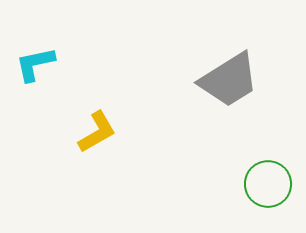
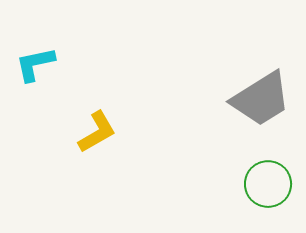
gray trapezoid: moved 32 px right, 19 px down
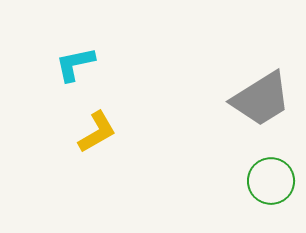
cyan L-shape: moved 40 px right
green circle: moved 3 px right, 3 px up
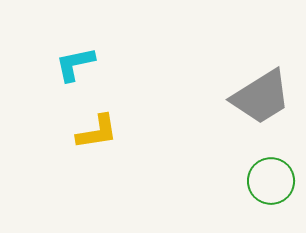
gray trapezoid: moved 2 px up
yellow L-shape: rotated 21 degrees clockwise
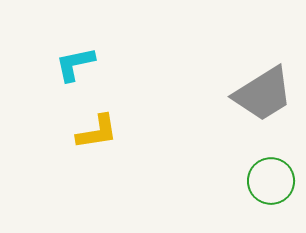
gray trapezoid: moved 2 px right, 3 px up
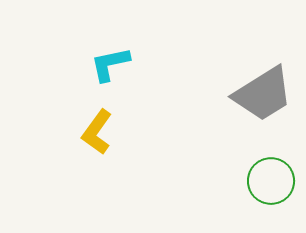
cyan L-shape: moved 35 px right
yellow L-shape: rotated 135 degrees clockwise
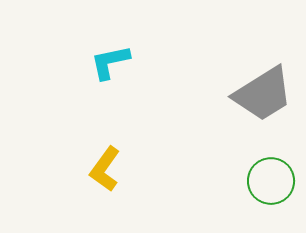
cyan L-shape: moved 2 px up
yellow L-shape: moved 8 px right, 37 px down
